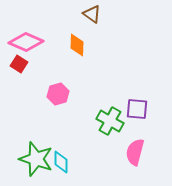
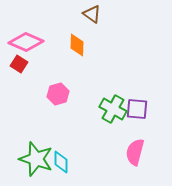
green cross: moved 3 px right, 12 px up
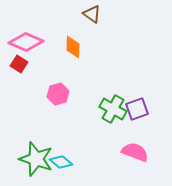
orange diamond: moved 4 px left, 2 px down
purple square: rotated 25 degrees counterclockwise
pink semicircle: rotated 96 degrees clockwise
cyan diamond: rotated 50 degrees counterclockwise
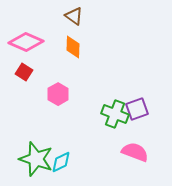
brown triangle: moved 18 px left, 2 px down
red square: moved 5 px right, 8 px down
pink hexagon: rotated 15 degrees counterclockwise
green cross: moved 2 px right, 5 px down; rotated 8 degrees counterclockwise
cyan diamond: rotated 65 degrees counterclockwise
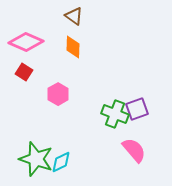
pink semicircle: moved 1 px left, 2 px up; rotated 28 degrees clockwise
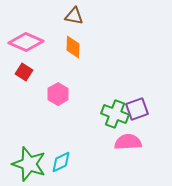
brown triangle: rotated 24 degrees counterclockwise
pink semicircle: moved 6 px left, 8 px up; rotated 52 degrees counterclockwise
green star: moved 7 px left, 5 px down
